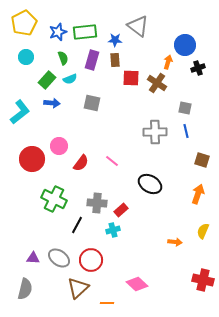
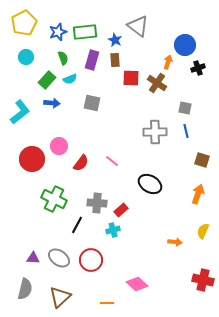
blue star at (115, 40): rotated 24 degrees clockwise
brown triangle at (78, 288): moved 18 px left, 9 px down
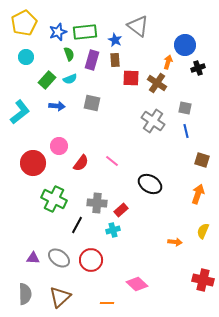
green semicircle at (63, 58): moved 6 px right, 4 px up
blue arrow at (52, 103): moved 5 px right, 3 px down
gray cross at (155, 132): moved 2 px left, 11 px up; rotated 35 degrees clockwise
red circle at (32, 159): moved 1 px right, 4 px down
gray semicircle at (25, 289): moved 5 px down; rotated 15 degrees counterclockwise
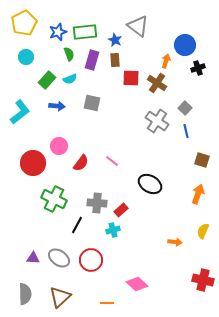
orange arrow at (168, 62): moved 2 px left, 1 px up
gray square at (185, 108): rotated 32 degrees clockwise
gray cross at (153, 121): moved 4 px right
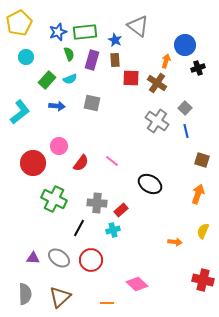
yellow pentagon at (24, 23): moved 5 px left
black line at (77, 225): moved 2 px right, 3 px down
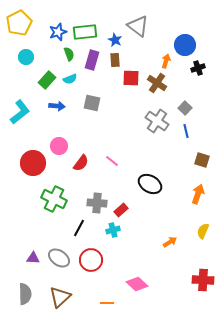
orange arrow at (175, 242): moved 5 px left; rotated 40 degrees counterclockwise
red cross at (203, 280): rotated 10 degrees counterclockwise
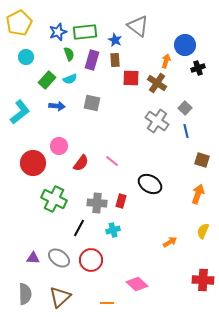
red rectangle at (121, 210): moved 9 px up; rotated 32 degrees counterclockwise
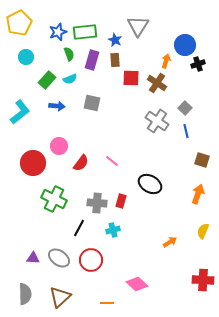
gray triangle at (138, 26): rotated 25 degrees clockwise
black cross at (198, 68): moved 4 px up
